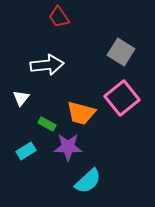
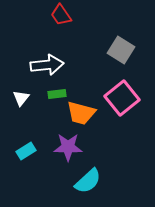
red trapezoid: moved 2 px right, 2 px up
gray square: moved 2 px up
green rectangle: moved 10 px right, 30 px up; rotated 36 degrees counterclockwise
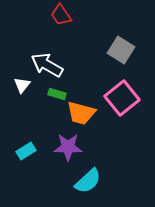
white arrow: rotated 144 degrees counterclockwise
green rectangle: rotated 24 degrees clockwise
white triangle: moved 1 px right, 13 px up
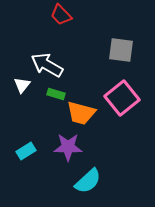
red trapezoid: rotated 10 degrees counterclockwise
gray square: rotated 24 degrees counterclockwise
green rectangle: moved 1 px left
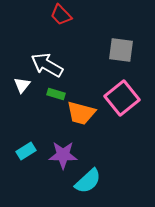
purple star: moved 5 px left, 8 px down
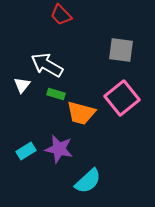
purple star: moved 4 px left, 6 px up; rotated 12 degrees clockwise
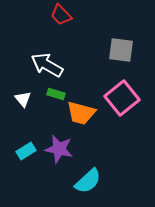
white triangle: moved 1 px right, 14 px down; rotated 18 degrees counterclockwise
